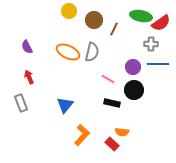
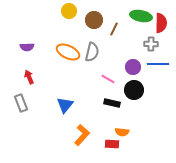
red semicircle: rotated 54 degrees counterclockwise
purple semicircle: rotated 64 degrees counterclockwise
red rectangle: rotated 40 degrees counterclockwise
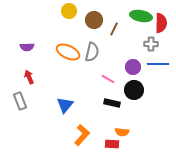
gray rectangle: moved 1 px left, 2 px up
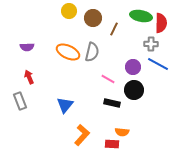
brown circle: moved 1 px left, 2 px up
blue line: rotated 30 degrees clockwise
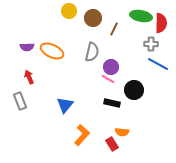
orange ellipse: moved 16 px left, 1 px up
purple circle: moved 22 px left
red rectangle: rotated 56 degrees clockwise
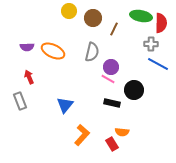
orange ellipse: moved 1 px right
